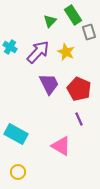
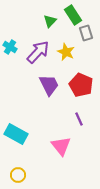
gray rectangle: moved 3 px left, 1 px down
purple trapezoid: moved 1 px down
red pentagon: moved 2 px right, 4 px up
pink triangle: rotated 20 degrees clockwise
yellow circle: moved 3 px down
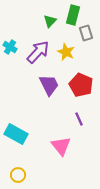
green rectangle: rotated 48 degrees clockwise
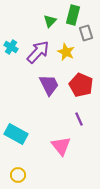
cyan cross: moved 1 px right
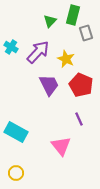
yellow star: moved 7 px down
cyan rectangle: moved 2 px up
yellow circle: moved 2 px left, 2 px up
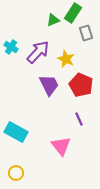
green rectangle: moved 2 px up; rotated 18 degrees clockwise
green triangle: moved 3 px right, 1 px up; rotated 24 degrees clockwise
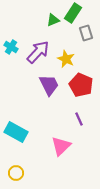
pink triangle: rotated 25 degrees clockwise
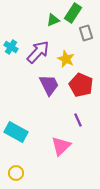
purple line: moved 1 px left, 1 px down
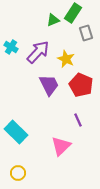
cyan rectangle: rotated 15 degrees clockwise
yellow circle: moved 2 px right
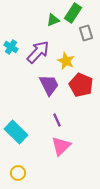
yellow star: moved 2 px down
purple line: moved 21 px left
